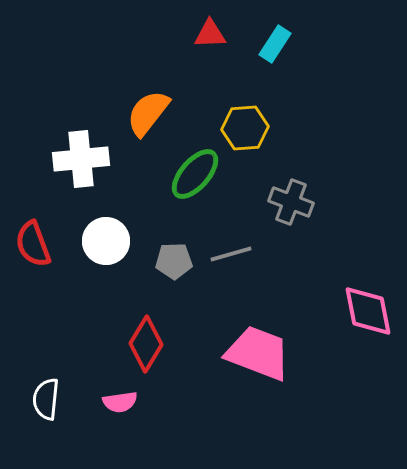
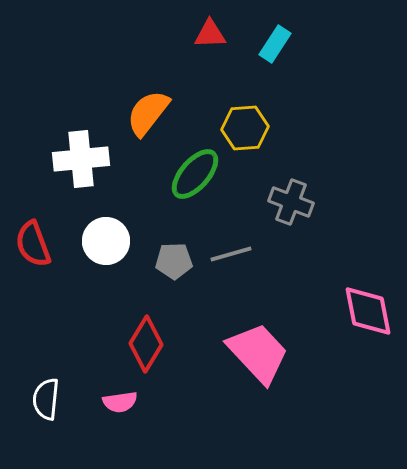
pink trapezoid: rotated 26 degrees clockwise
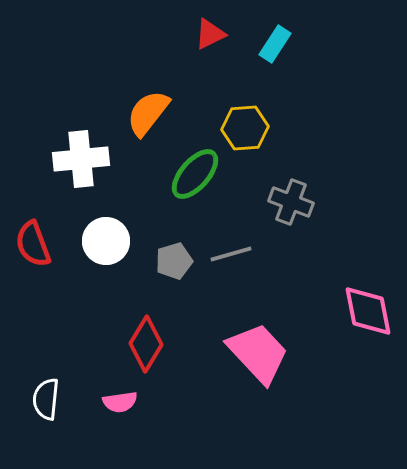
red triangle: rotated 24 degrees counterclockwise
gray pentagon: rotated 15 degrees counterclockwise
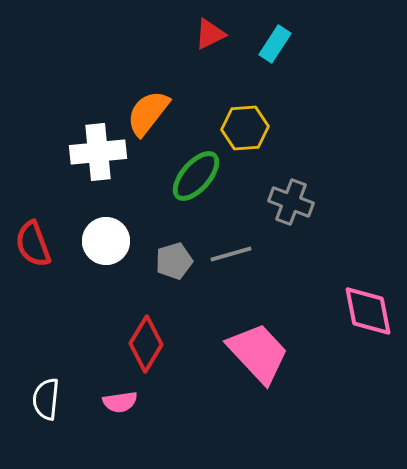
white cross: moved 17 px right, 7 px up
green ellipse: moved 1 px right, 2 px down
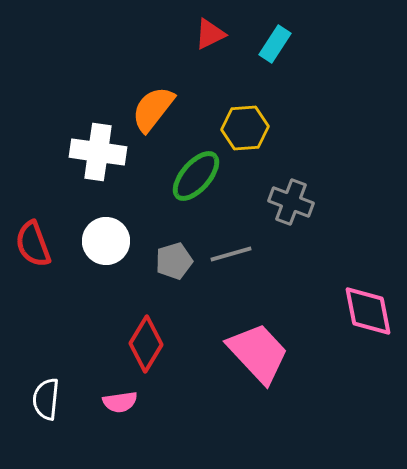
orange semicircle: moved 5 px right, 4 px up
white cross: rotated 14 degrees clockwise
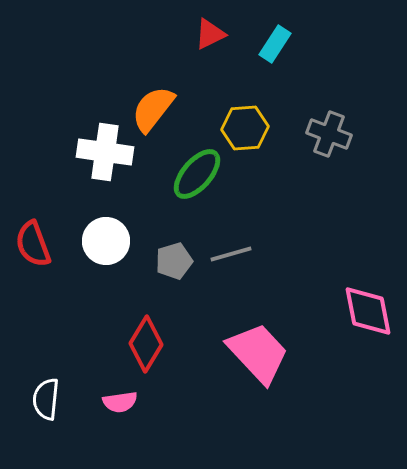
white cross: moved 7 px right
green ellipse: moved 1 px right, 2 px up
gray cross: moved 38 px right, 68 px up
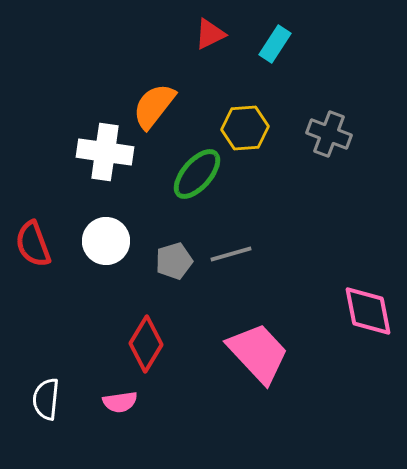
orange semicircle: moved 1 px right, 3 px up
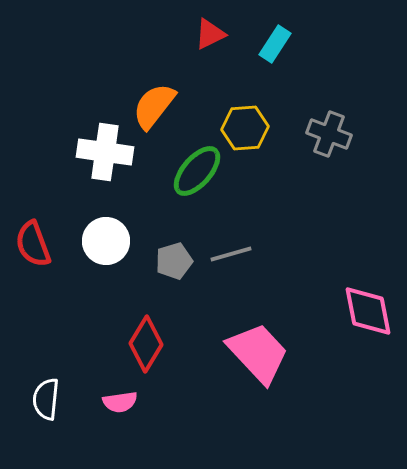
green ellipse: moved 3 px up
